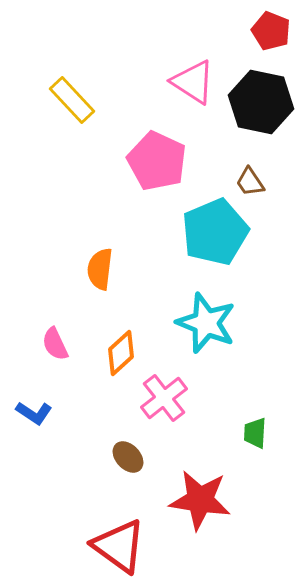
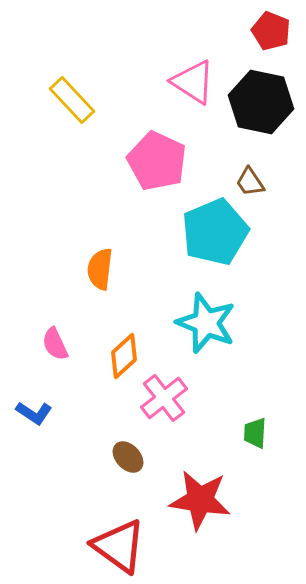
orange diamond: moved 3 px right, 3 px down
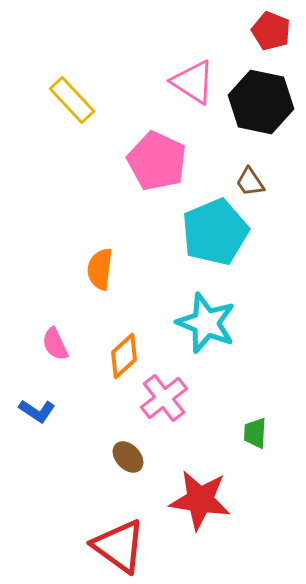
blue L-shape: moved 3 px right, 2 px up
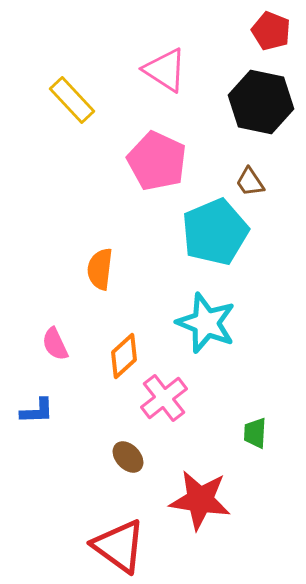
pink triangle: moved 28 px left, 12 px up
blue L-shape: rotated 36 degrees counterclockwise
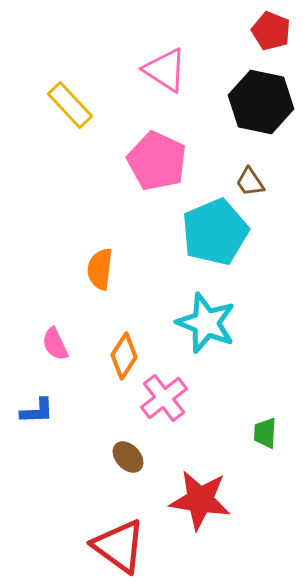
yellow rectangle: moved 2 px left, 5 px down
orange diamond: rotated 15 degrees counterclockwise
green trapezoid: moved 10 px right
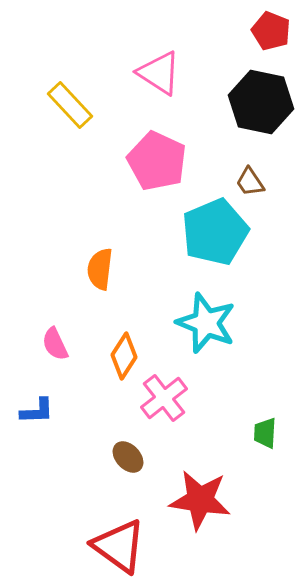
pink triangle: moved 6 px left, 3 px down
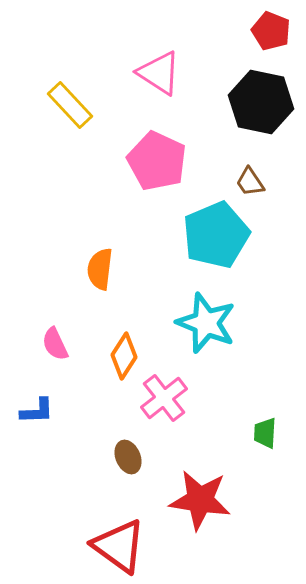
cyan pentagon: moved 1 px right, 3 px down
brown ellipse: rotated 20 degrees clockwise
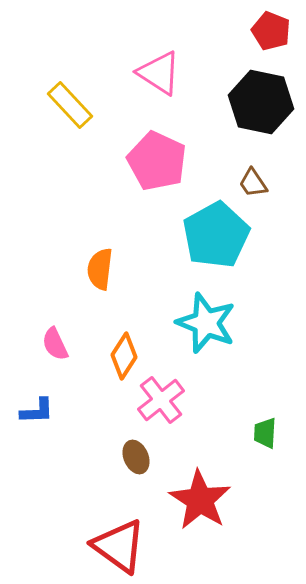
brown trapezoid: moved 3 px right, 1 px down
cyan pentagon: rotated 6 degrees counterclockwise
pink cross: moved 3 px left, 2 px down
brown ellipse: moved 8 px right
red star: rotated 24 degrees clockwise
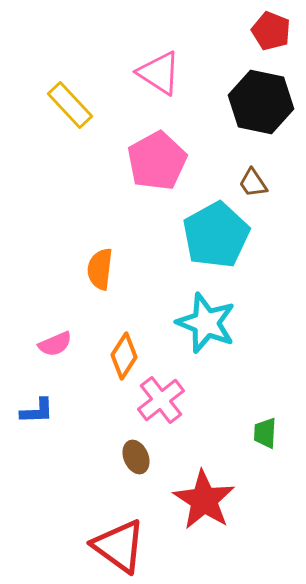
pink pentagon: rotated 18 degrees clockwise
pink semicircle: rotated 88 degrees counterclockwise
red star: moved 4 px right
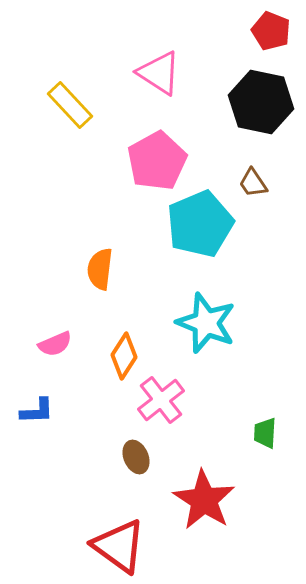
cyan pentagon: moved 16 px left, 11 px up; rotated 6 degrees clockwise
